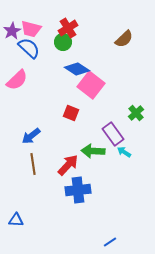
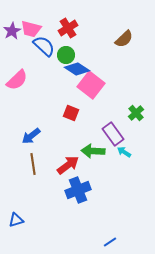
green circle: moved 3 px right, 13 px down
blue semicircle: moved 15 px right, 2 px up
red arrow: rotated 10 degrees clockwise
blue cross: rotated 15 degrees counterclockwise
blue triangle: rotated 21 degrees counterclockwise
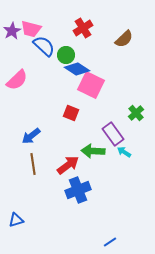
red cross: moved 15 px right
pink square: rotated 12 degrees counterclockwise
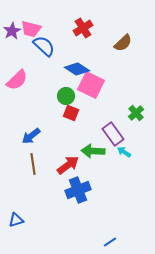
brown semicircle: moved 1 px left, 4 px down
green circle: moved 41 px down
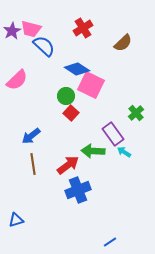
red square: rotated 21 degrees clockwise
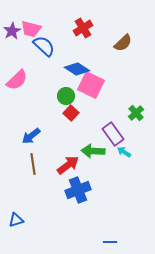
blue line: rotated 32 degrees clockwise
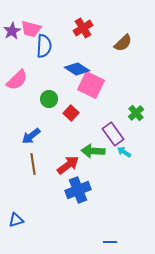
blue semicircle: rotated 50 degrees clockwise
green circle: moved 17 px left, 3 px down
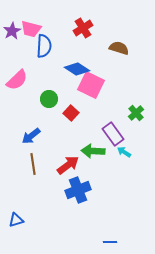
brown semicircle: moved 4 px left, 5 px down; rotated 120 degrees counterclockwise
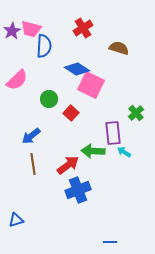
purple rectangle: moved 1 px up; rotated 30 degrees clockwise
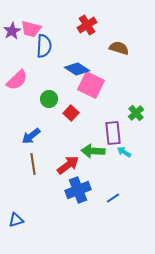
red cross: moved 4 px right, 3 px up
blue line: moved 3 px right, 44 px up; rotated 32 degrees counterclockwise
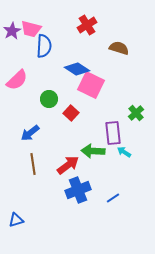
blue arrow: moved 1 px left, 3 px up
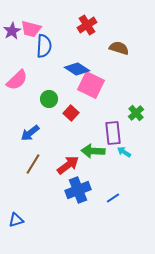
brown line: rotated 40 degrees clockwise
